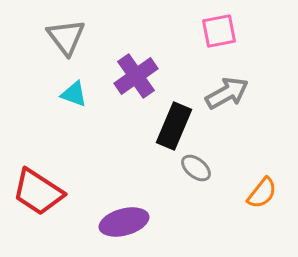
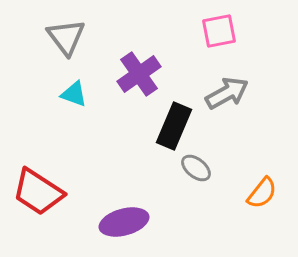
purple cross: moved 3 px right, 2 px up
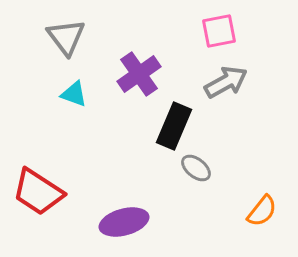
gray arrow: moved 1 px left, 11 px up
orange semicircle: moved 18 px down
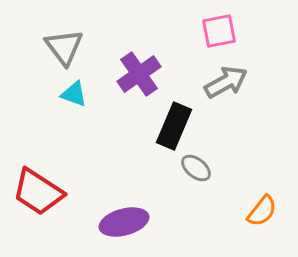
gray triangle: moved 2 px left, 10 px down
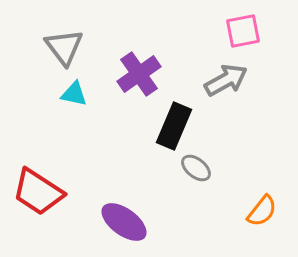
pink square: moved 24 px right
gray arrow: moved 2 px up
cyan triangle: rotated 8 degrees counterclockwise
purple ellipse: rotated 51 degrees clockwise
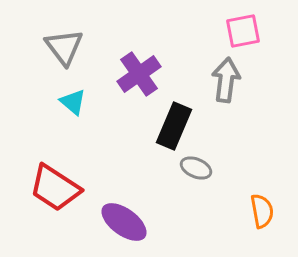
gray arrow: rotated 54 degrees counterclockwise
cyan triangle: moved 1 px left, 8 px down; rotated 28 degrees clockwise
gray ellipse: rotated 16 degrees counterclockwise
red trapezoid: moved 17 px right, 4 px up
orange semicircle: rotated 48 degrees counterclockwise
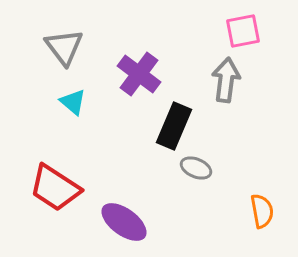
purple cross: rotated 18 degrees counterclockwise
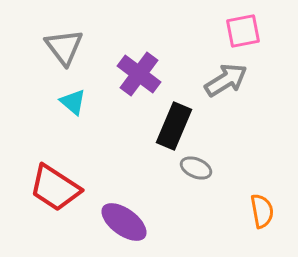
gray arrow: rotated 51 degrees clockwise
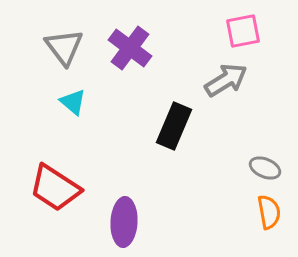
purple cross: moved 9 px left, 26 px up
gray ellipse: moved 69 px right
orange semicircle: moved 7 px right, 1 px down
purple ellipse: rotated 57 degrees clockwise
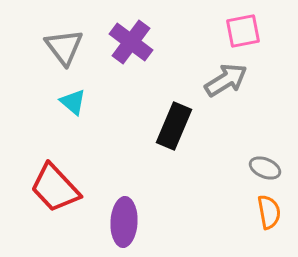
purple cross: moved 1 px right, 6 px up
red trapezoid: rotated 14 degrees clockwise
